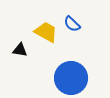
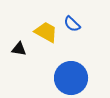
black triangle: moved 1 px left, 1 px up
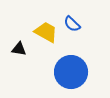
blue circle: moved 6 px up
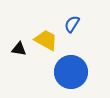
blue semicircle: rotated 78 degrees clockwise
yellow trapezoid: moved 8 px down
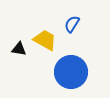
yellow trapezoid: moved 1 px left
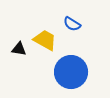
blue semicircle: rotated 90 degrees counterclockwise
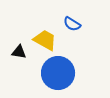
black triangle: moved 3 px down
blue circle: moved 13 px left, 1 px down
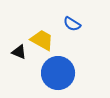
yellow trapezoid: moved 3 px left
black triangle: rotated 14 degrees clockwise
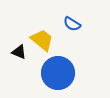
yellow trapezoid: rotated 10 degrees clockwise
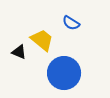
blue semicircle: moved 1 px left, 1 px up
blue circle: moved 6 px right
